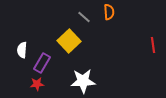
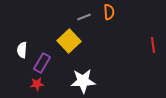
gray line: rotated 64 degrees counterclockwise
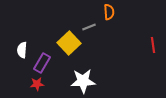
gray line: moved 5 px right, 10 px down
yellow square: moved 2 px down
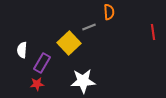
red line: moved 13 px up
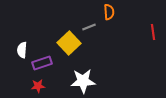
purple rectangle: rotated 42 degrees clockwise
red star: moved 1 px right, 2 px down
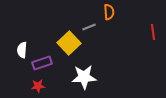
white star: moved 1 px right, 4 px up
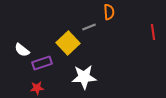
yellow square: moved 1 px left
white semicircle: rotated 56 degrees counterclockwise
red star: moved 1 px left, 2 px down
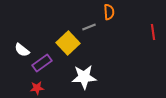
purple rectangle: rotated 18 degrees counterclockwise
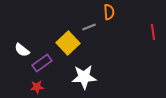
red star: moved 1 px up
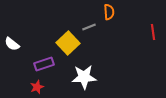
white semicircle: moved 10 px left, 6 px up
purple rectangle: moved 2 px right, 1 px down; rotated 18 degrees clockwise
red star: rotated 16 degrees counterclockwise
